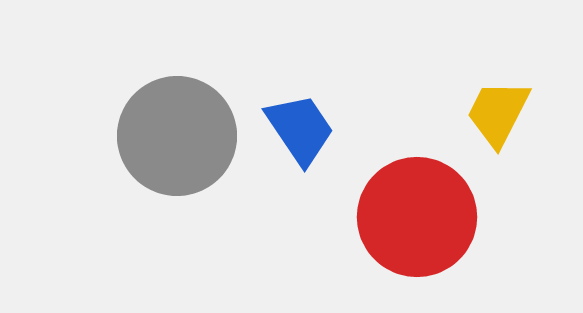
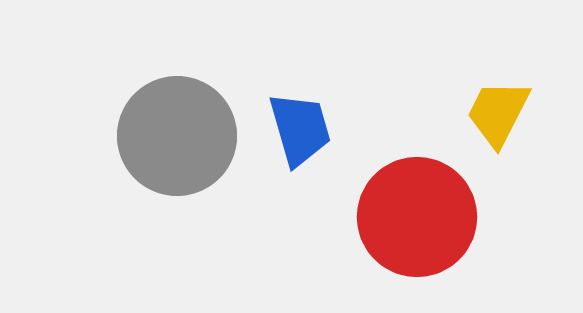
blue trapezoid: rotated 18 degrees clockwise
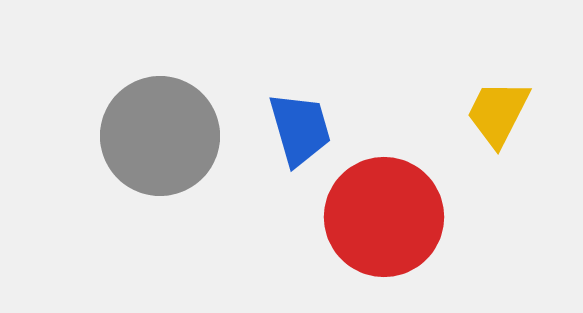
gray circle: moved 17 px left
red circle: moved 33 px left
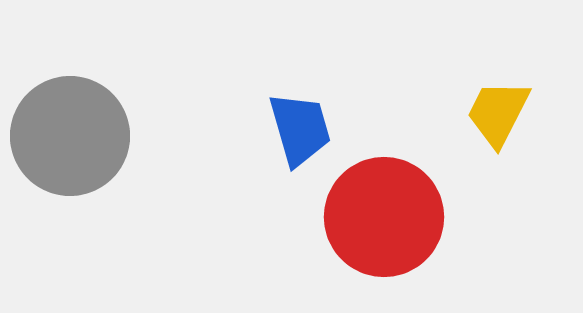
gray circle: moved 90 px left
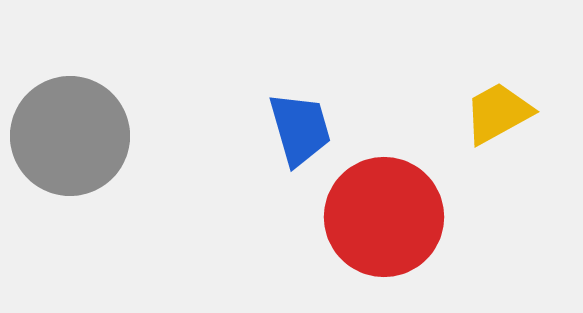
yellow trapezoid: rotated 34 degrees clockwise
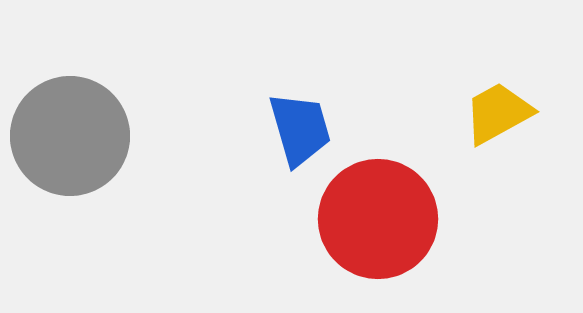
red circle: moved 6 px left, 2 px down
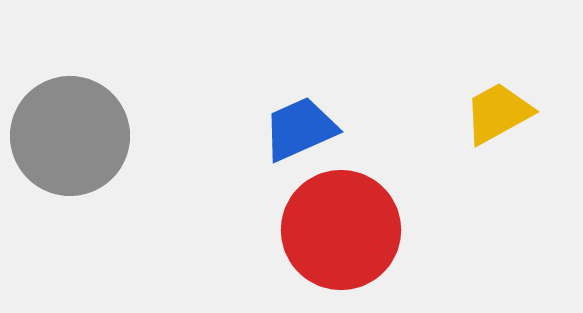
blue trapezoid: rotated 98 degrees counterclockwise
red circle: moved 37 px left, 11 px down
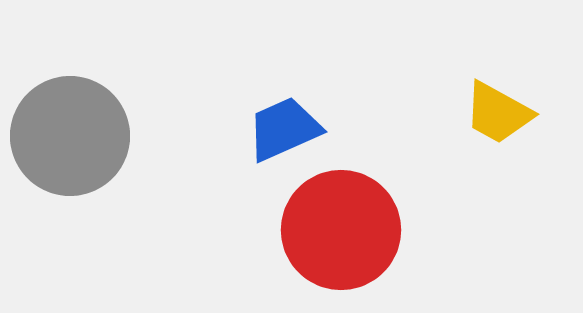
yellow trapezoid: rotated 122 degrees counterclockwise
blue trapezoid: moved 16 px left
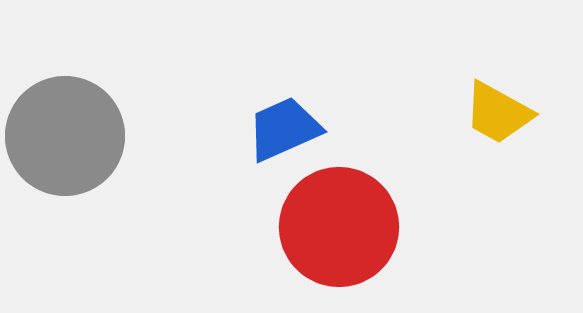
gray circle: moved 5 px left
red circle: moved 2 px left, 3 px up
